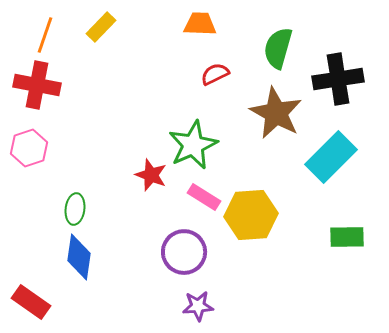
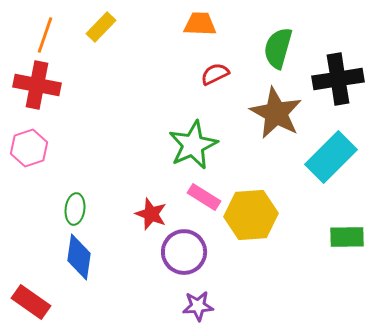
red star: moved 39 px down
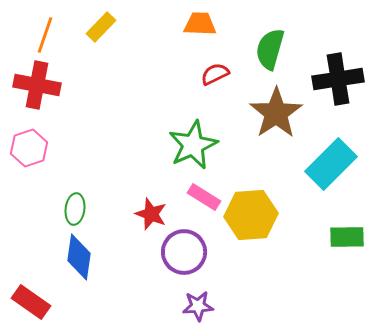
green semicircle: moved 8 px left, 1 px down
brown star: rotated 10 degrees clockwise
cyan rectangle: moved 7 px down
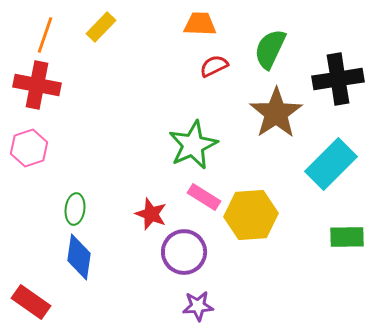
green semicircle: rotated 9 degrees clockwise
red semicircle: moved 1 px left, 8 px up
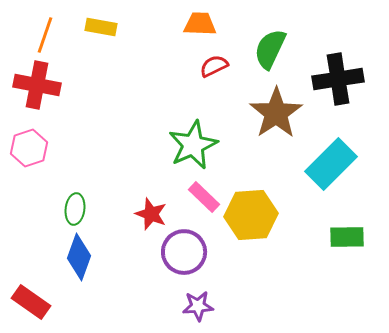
yellow rectangle: rotated 56 degrees clockwise
pink rectangle: rotated 12 degrees clockwise
blue diamond: rotated 12 degrees clockwise
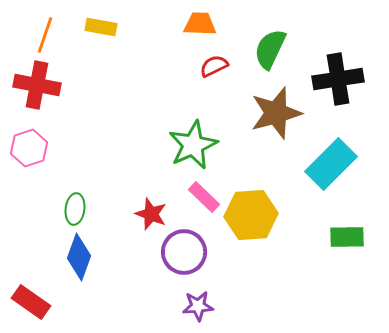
brown star: rotated 18 degrees clockwise
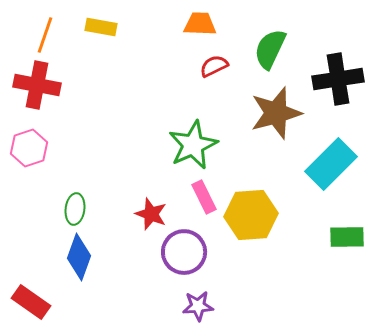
pink rectangle: rotated 20 degrees clockwise
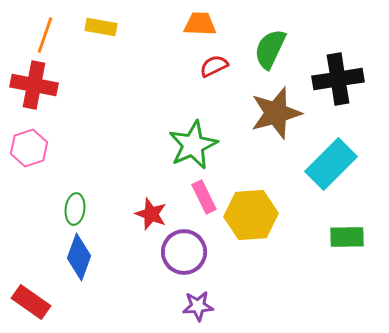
red cross: moved 3 px left
